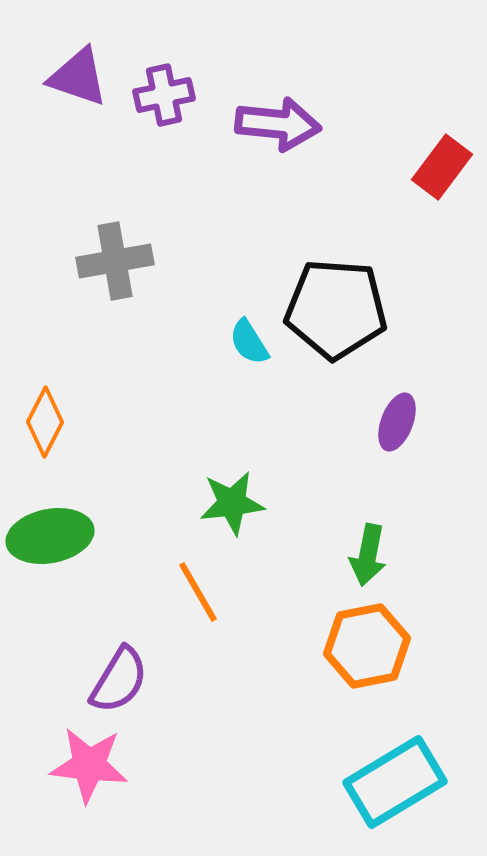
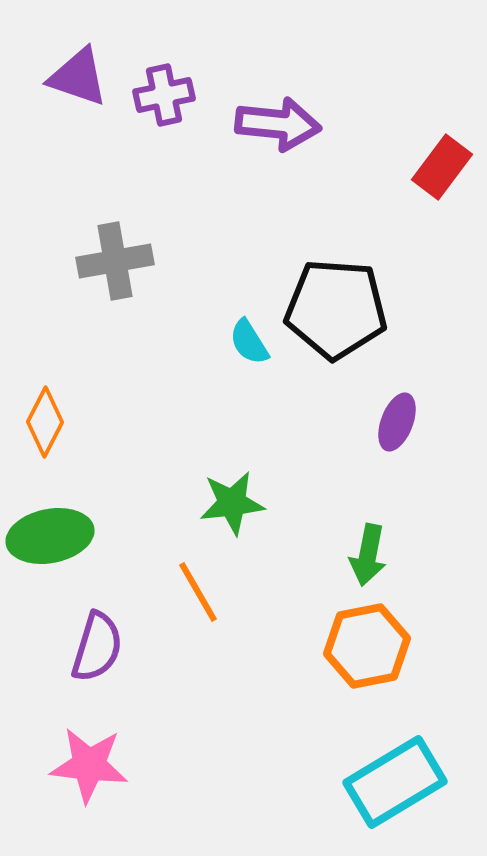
purple semicircle: moved 22 px left, 33 px up; rotated 14 degrees counterclockwise
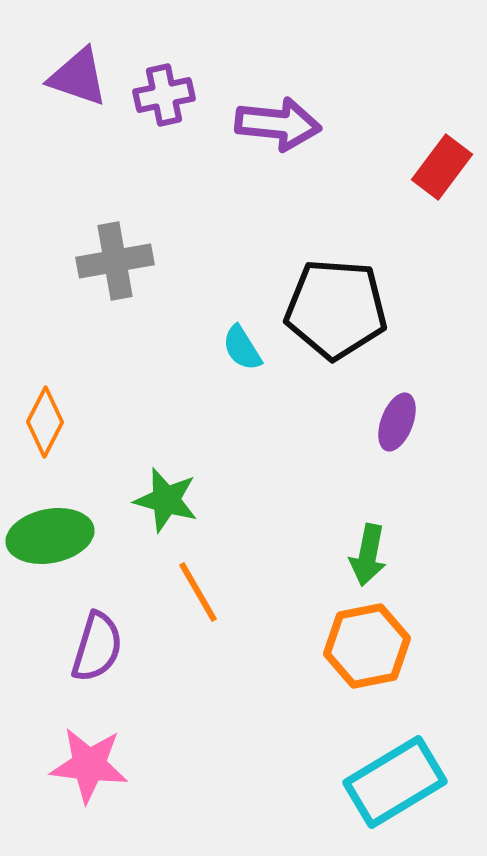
cyan semicircle: moved 7 px left, 6 px down
green star: moved 66 px left, 3 px up; rotated 22 degrees clockwise
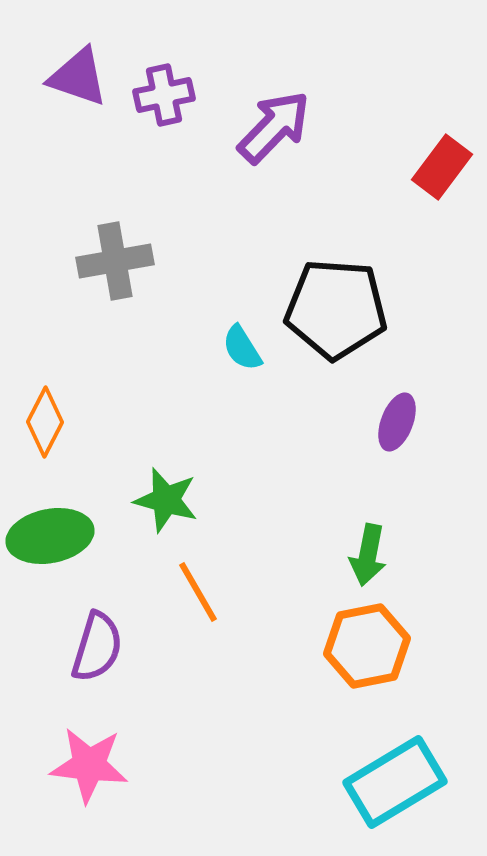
purple arrow: moved 4 px left, 3 px down; rotated 52 degrees counterclockwise
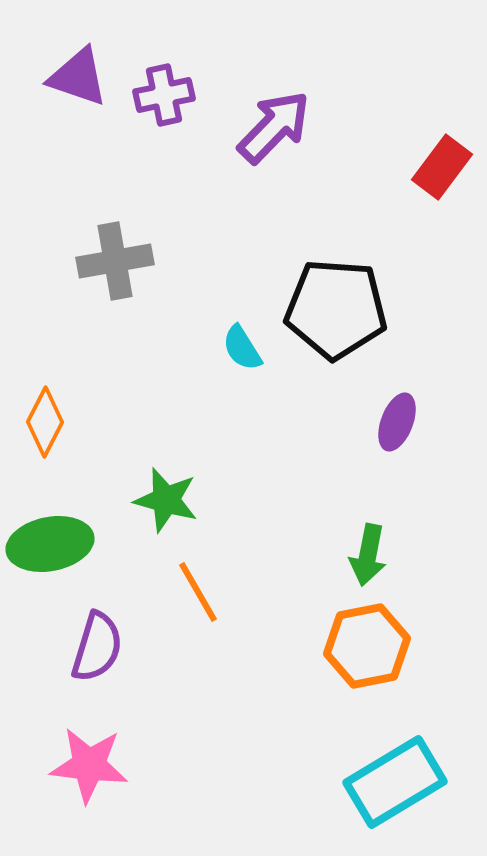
green ellipse: moved 8 px down
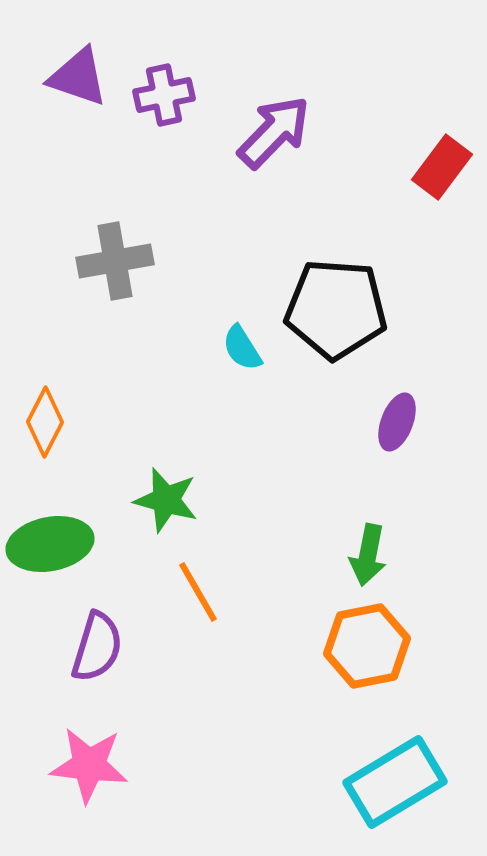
purple arrow: moved 5 px down
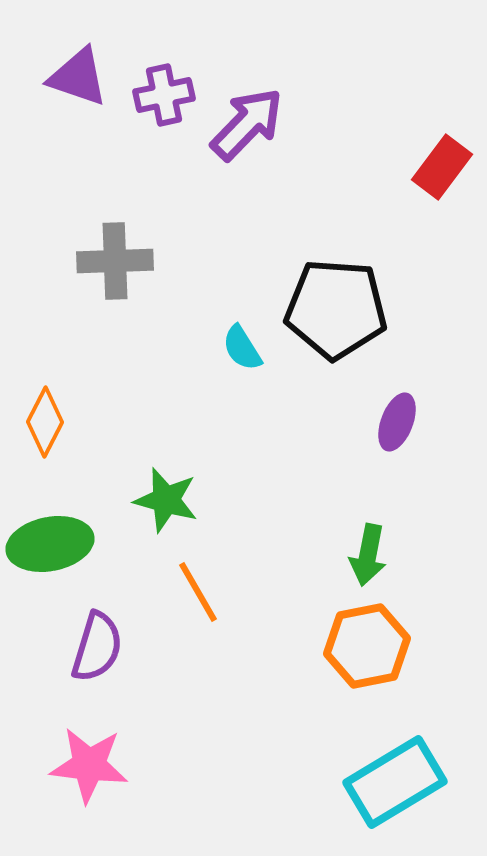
purple arrow: moved 27 px left, 8 px up
gray cross: rotated 8 degrees clockwise
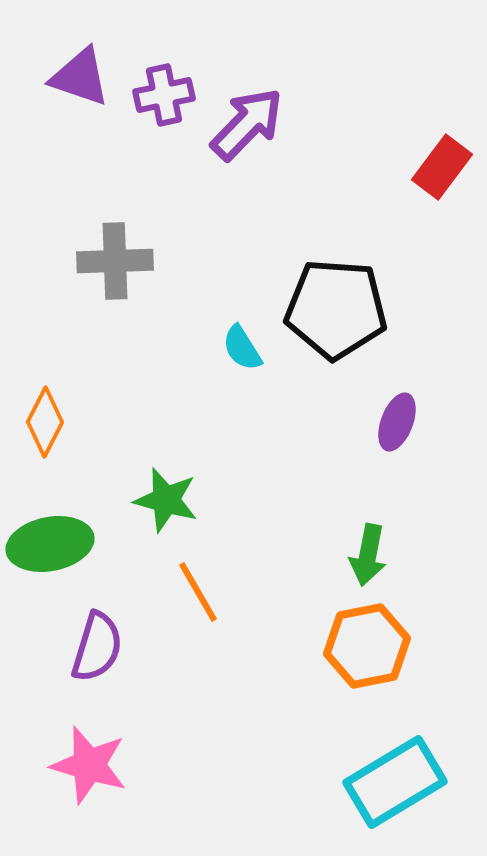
purple triangle: moved 2 px right
pink star: rotated 10 degrees clockwise
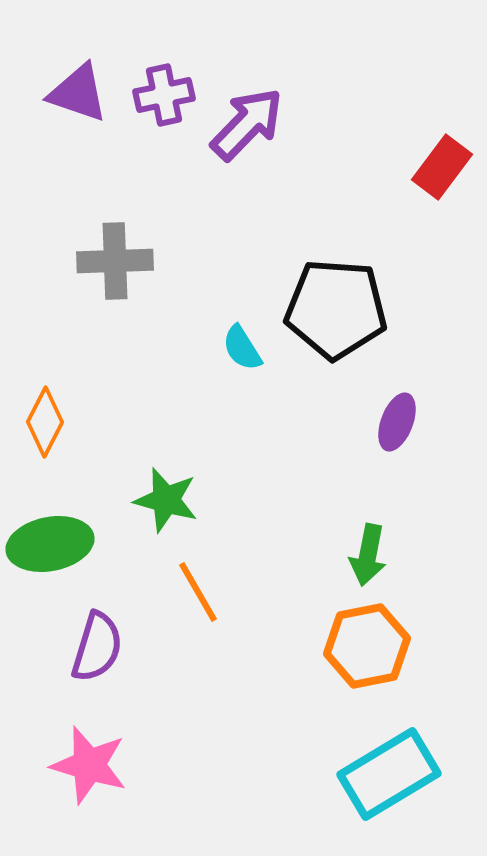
purple triangle: moved 2 px left, 16 px down
cyan rectangle: moved 6 px left, 8 px up
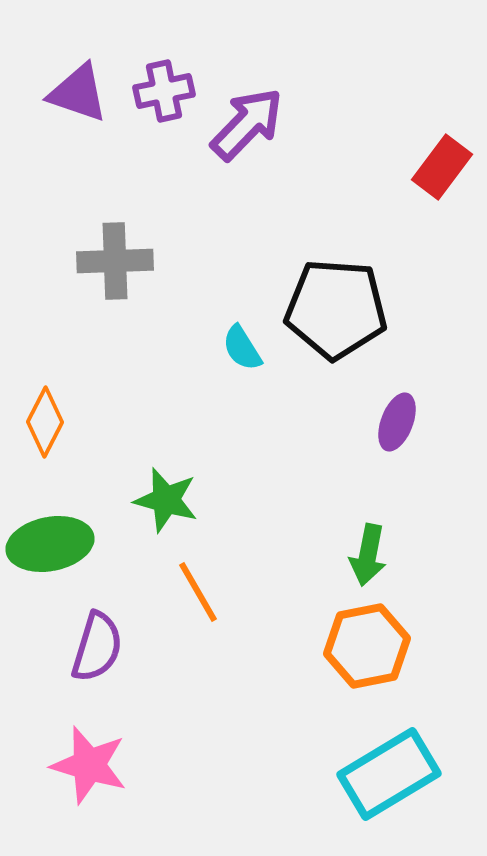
purple cross: moved 4 px up
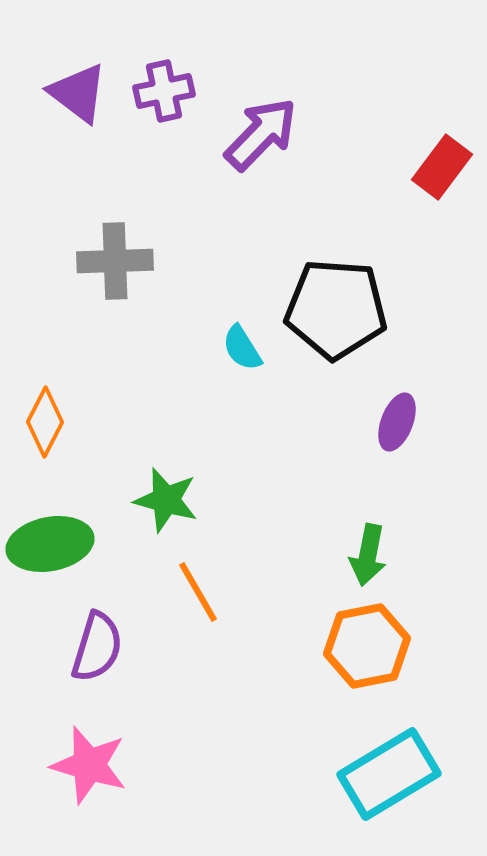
purple triangle: rotated 18 degrees clockwise
purple arrow: moved 14 px right, 10 px down
